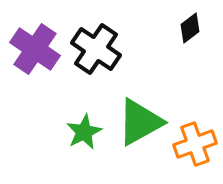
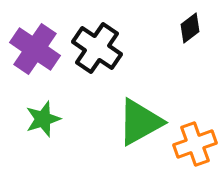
black cross: moved 1 px right, 1 px up
green star: moved 41 px left, 13 px up; rotated 9 degrees clockwise
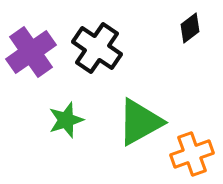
purple cross: moved 4 px left, 3 px down; rotated 21 degrees clockwise
green star: moved 23 px right, 1 px down
orange cross: moved 3 px left, 10 px down
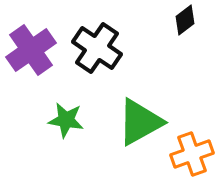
black diamond: moved 5 px left, 8 px up
purple cross: moved 2 px up
green star: rotated 27 degrees clockwise
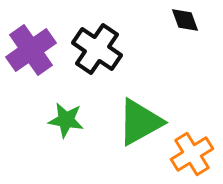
black diamond: rotated 72 degrees counterclockwise
black cross: moved 1 px down
orange cross: rotated 12 degrees counterclockwise
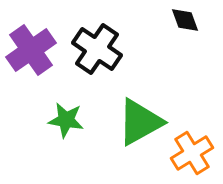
orange cross: moved 1 px up
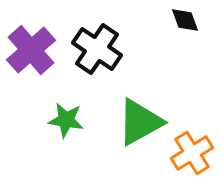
purple cross: rotated 6 degrees counterclockwise
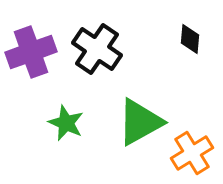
black diamond: moved 5 px right, 19 px down; rotated 24 degrees clockwise
purple cross: moved 2 px down; rotated 21 degrees clockwise
green star: moved 3 px down; rotated 15 degrees clockwise
